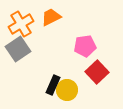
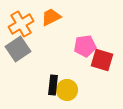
red square: moved 5 px right, 12 px up; rotated 30 degrees counterclockwise
black rectangle: rotated 18 degrees counterclockwise
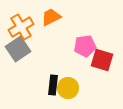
orange cross: moved 3 px down
yellow circle: moved 1 px right, 2 px up
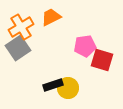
gray square: moved 1 px up
black rectangle: rotated 66 degrees clockwise
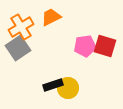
red square: moved 3 px right, 14 px up
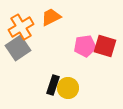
black rectangle: rotated 54 degrees counterclockwise
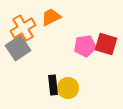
orange cross: moved 2 px right, 1 px down
red square: moved 1 px right, 2 px up
black rectangle: rotated 24 degrees counterclockwise
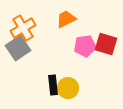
orange trapezoid: moved 15 px right, 2 px down
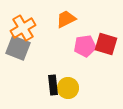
gray square: rotated 35 degrees counterclockwise
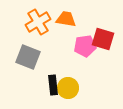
orange trapezoid: rotated 35 degrees clockwise
orange cross: moved 15 px right, 6 px up
red square: moved 3 px left, 5 px up
gray square: moved 10 px right, 9 px down
